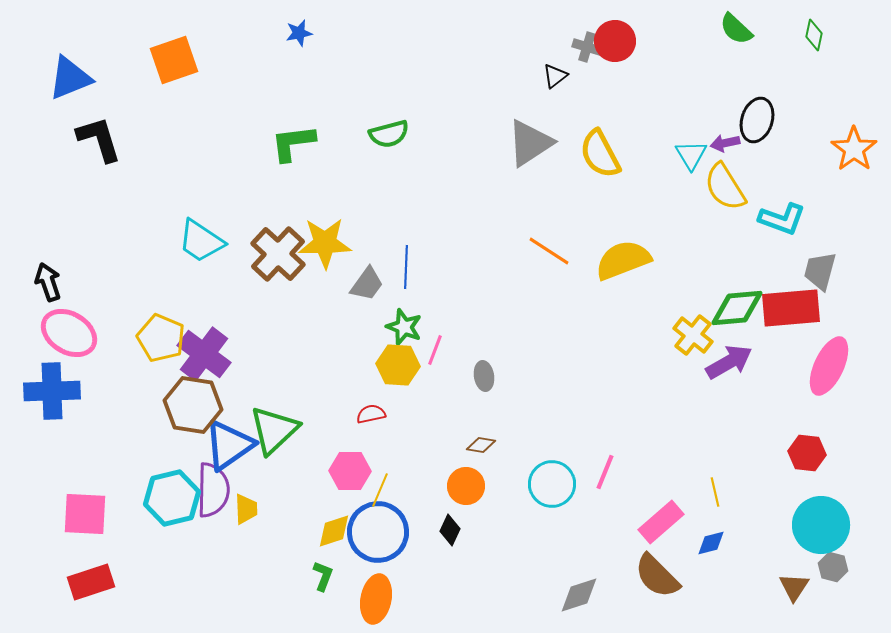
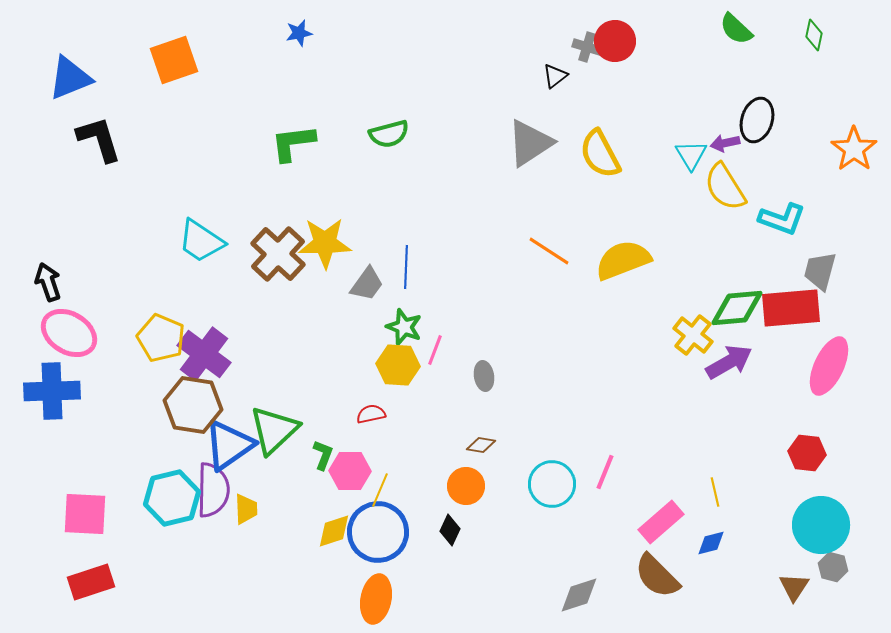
green L-shape at (323, 576): moved 121 px up
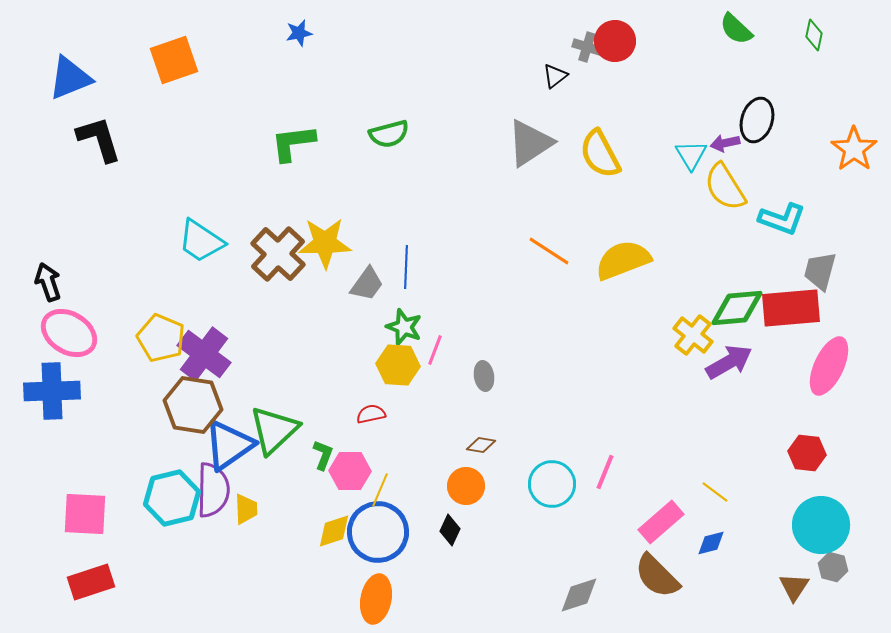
yellow line at (715, 492): rotated 40 degrees counterclockwise
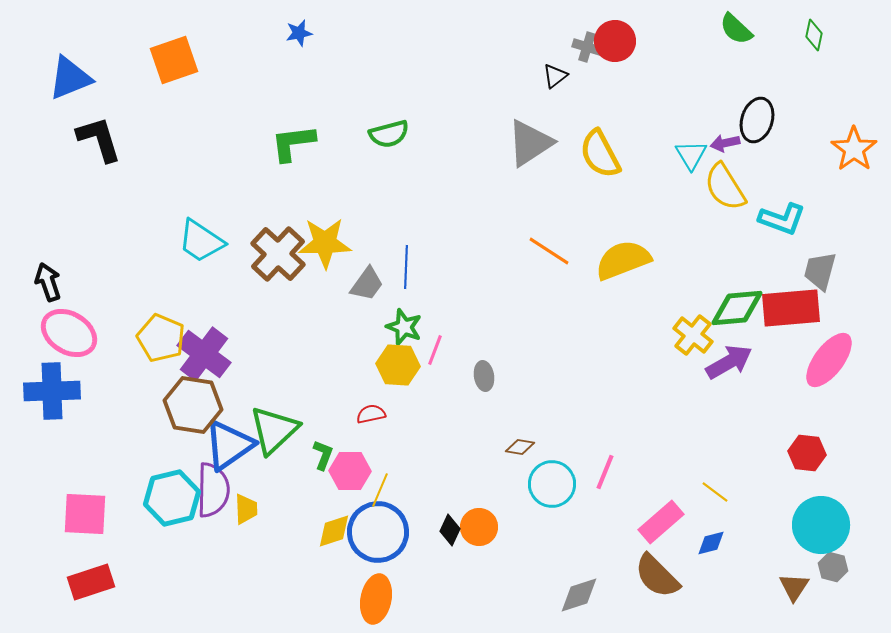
pink ellipse at (829, 366): moved 6 px up; rotated 12 degrees clockwise
brown diamond at (481, 445): moved 39 px right, 2 px down
orange circle at (466, 486): moved 13 px right, 41 px down
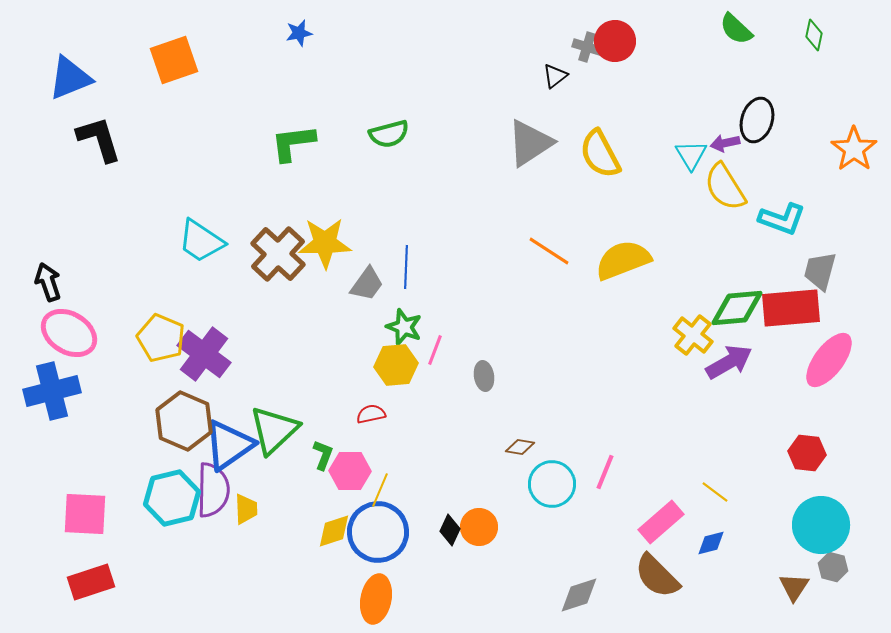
yellow hexagon at (398, 365): moved 2 px left; rotated 9 degrees counterclockwise
blue cross at (52, 391): rotated 12 degrees counterclockwise
brown hexagon at (193, 405): moved 9 px left, 16 px down; rotated 14 degrees clockwise
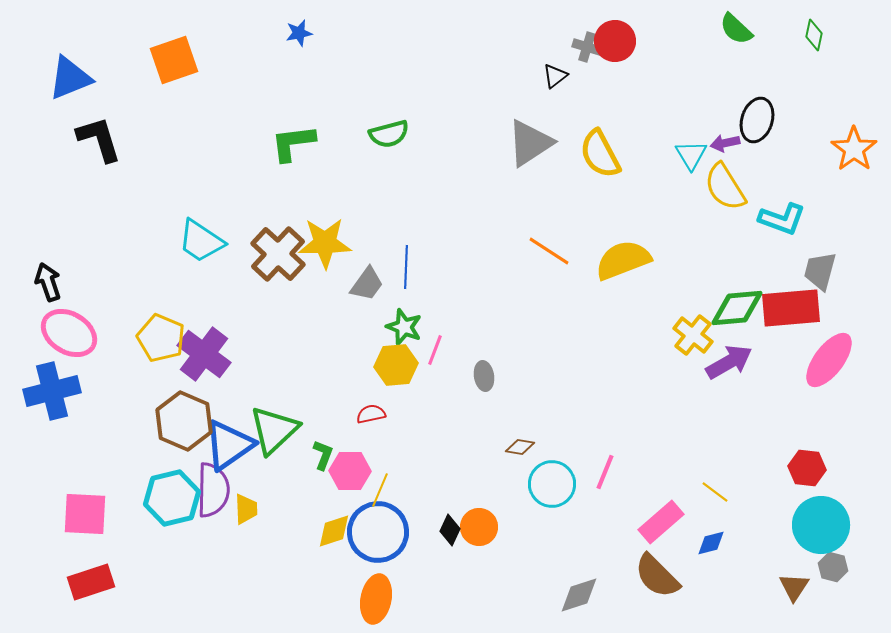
red hexagon at (807, 453): moved 15 px down
